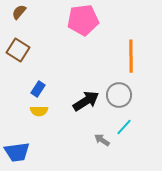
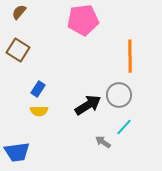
orange line: moved 1 px left
black arrow: moved 2 px right, 4 px down
gray arrow: moved 1 px right, 2 px down
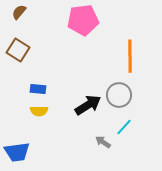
blue rectangle: rotated 63 degrees clockwise
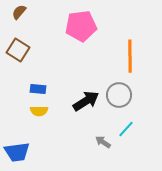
pink pentagon: moved 2 px left, 6 px down
black arrow: moved 2 px left, 4 px up
cyan line: moved 2 px right, 2 px down
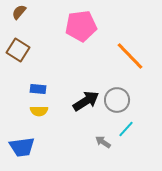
orange line: rotated 44 degrees counterclockwise
gray circle: moved 2 px left, 5 px down
blue trapezoid: moved 5 px right, 5 px up
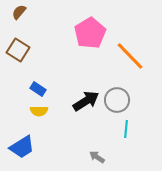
pink pentagon: moved 9 px right, 7 px down; rotated 24 degrees counterclockwise
blue rectangle: rotated 28 degrees clockwise
cyan line: rotated 36 degrees counterclockwise
gray arrow: moved 6 px left, 15 px down
blue trapezoid: rotated 24 degrees counterclockwise
